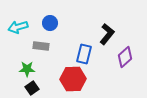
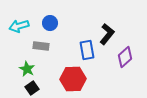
cyan arrow: moved 1 px right, 1 px up
blue rectangle: moved 3 px right, 4 px up; rotated 24 degrees counterclockwise
green star: rotated 28 degrees clockwise
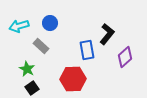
gray rectangle: rotated 35 degrees clockwise
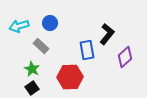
green star: moved 5 px right
red hexagon: moved 3 px left, 2 px up
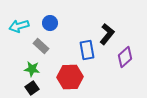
green star: rotated 21 degrees counterclockwise
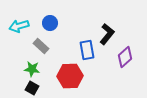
red hexagon: moved 1 px up
black square: rotated 24 degrees counterclockwise
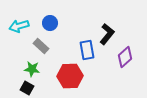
black square: moved 5 px left
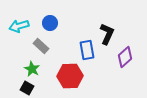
black L-shape: rotated 15 degrees counterclockwise
green star: rotated 21 degrees clockwise
